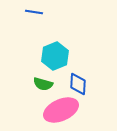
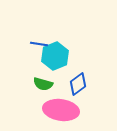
blue line: moved 5 px right, 32 px down
blue diamond: rotated 50 degrees clockwise
pink ellipse: rotated 32 degrees clockwise
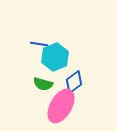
cyan hexagon: moved 1 px down
blue diamond: moved 4 px left, 2 px up
pink ellipse: moved 4 px up; rotated 68 degrees counterclockwise
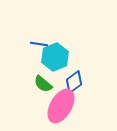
green semicircle: rotated 24 degrees clockwise
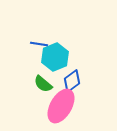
blue diamond: moved 2 px left, 1 px up
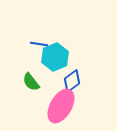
green semicircle: moved 12 px left, 2 px up; rotated 12 degrees clockwise
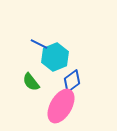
blue line: rotated 18 degrees clockwise
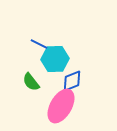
cyan hexagon: moved 2 px down; rotated 20 degrees clockwise
blue diamond: rotated 15 degrees clockwise
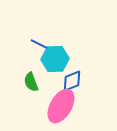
green semicircle: rotated 18 degrees clockwise
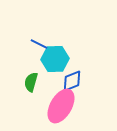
green semicircle: rotated 36 degrees clockwise
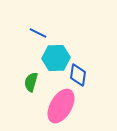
blue line: moved 1 px left, 11 px up
cyan hexagon: moved 1 px right, 1 px up
blue diamond: moved 6 px right, 6 px up; rotated 60 degrees counterclockwise
